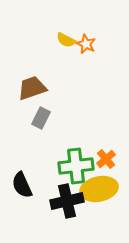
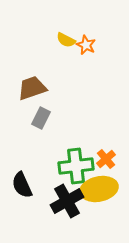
orange star: moved 1 px down
black cross: rotated 16 degrees counterclockwise
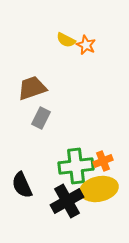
orange cross: moved 3 px left, 2 px down; rotated 18 degrees clockwise
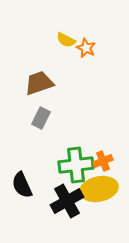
orange star: moved 3 px down
brown trapezoid: moved 7 px right, 5 px up
green cross: moved 1 px up
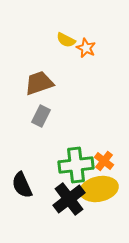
gray rectangle: moved 2 px up
orange cross: moved 1 px right; rotated 30 degrees counterclockwise
black cross: moved 2 px right, 2 px up; rotated 8 degrees counterclockwise
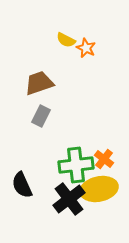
orange cross: moved 2 px up
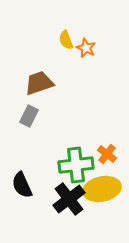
yellow semicircle: rotated 42 degrees clockwise
gray rectangle: moved 12 px left
orange cross: moved 3 px right, 5 px up
yellow ellipse: moved 3 px right
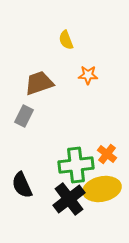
orange star: moved 2 px right, 27 px down; rotated 24 degrees counterclockwise
gray rectangle: moved 5 px left
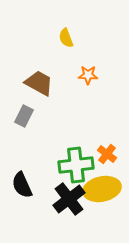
yellow semicircle: moved 2 px up
brown trapezoid: rotated 48 degrees clockwise
